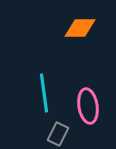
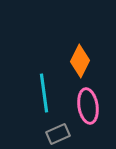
orange diamond: moved 33 px down; rotated 64 degrees counterclockwise
gray rectangle: rotated 40 degrees clockwise
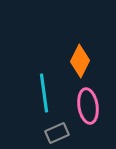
gray rectangle: moved 1 px left, 1 px up
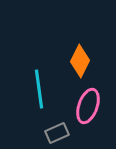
cyan line: moved 5 px left, 4 px up
pink ellipse: rotated 28 degrees clockwise
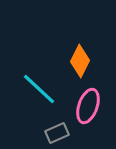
cyan line: rotated 39 degrees counterclockwise
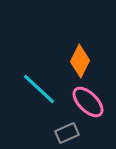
pink ellipse: moved 4 px up; rotated 64 degrees counterclockwise
gray rectangle: moved 10 px right
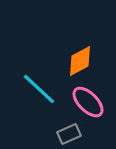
orange diamond: rotated 36 degrees clockwise
gray rectangle: moved 2 px right, 1 px down
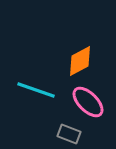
cyan line: moved 3 px left, 1 px down; rotated 24 degrees counterclockwise
gray rectangle: rotated 45 degrees clockwise
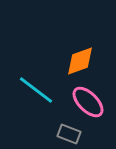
orange diamond: rotated 8 degrees clockwise
cyan line: rotated 18 degrees clockwise
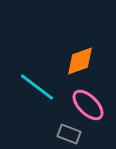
cyan line: moved 1 px right, 3 px up
pink ellipse: moved 3 px down
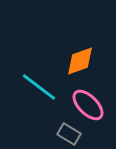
cyan line: moved 2 px right
gray rectangle: rotated 10 degrees clockwise
